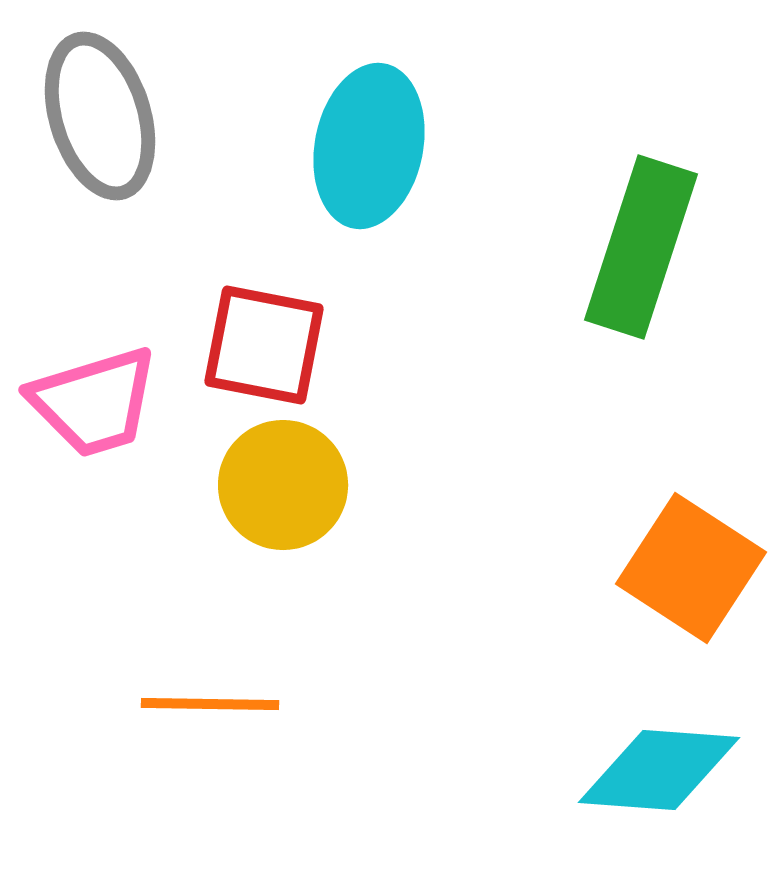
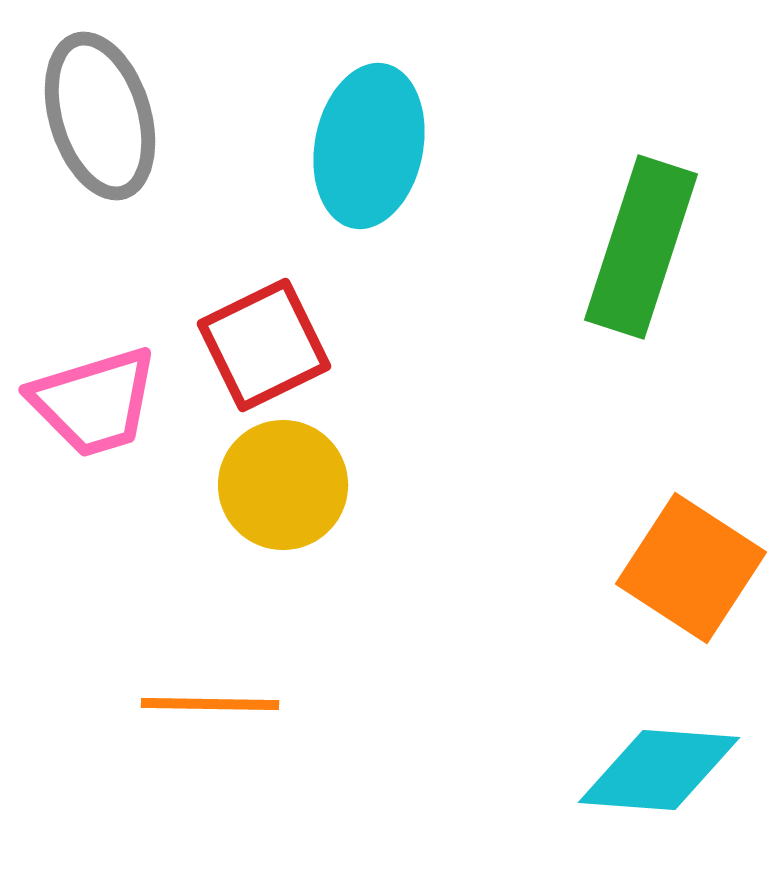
red square: rotated 37 degrees counterclockwise
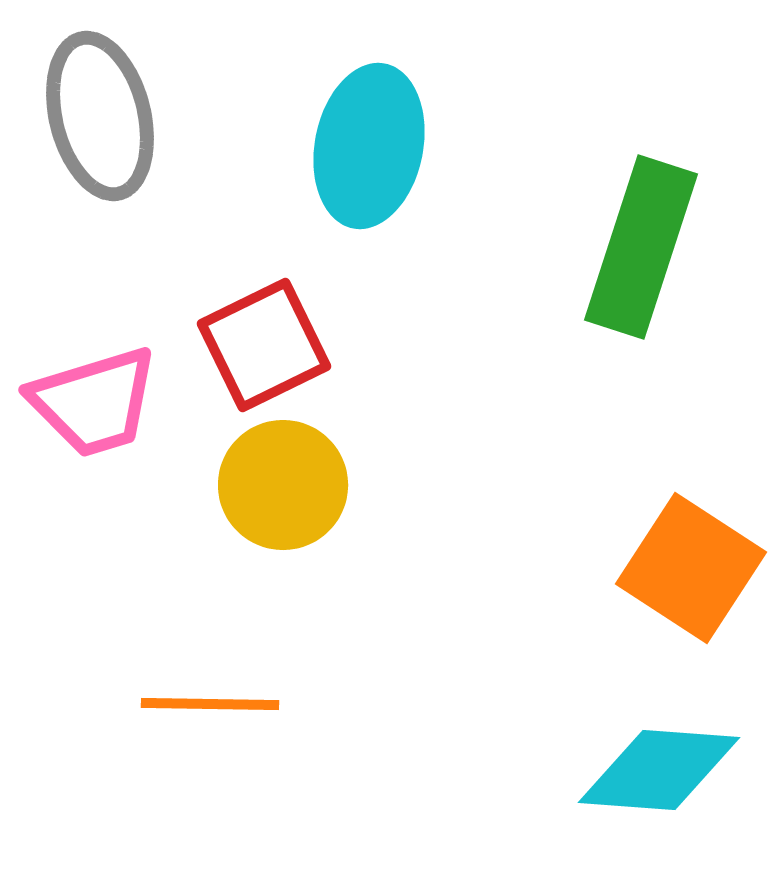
gray ellipse: rotated 3 degrees clockwise
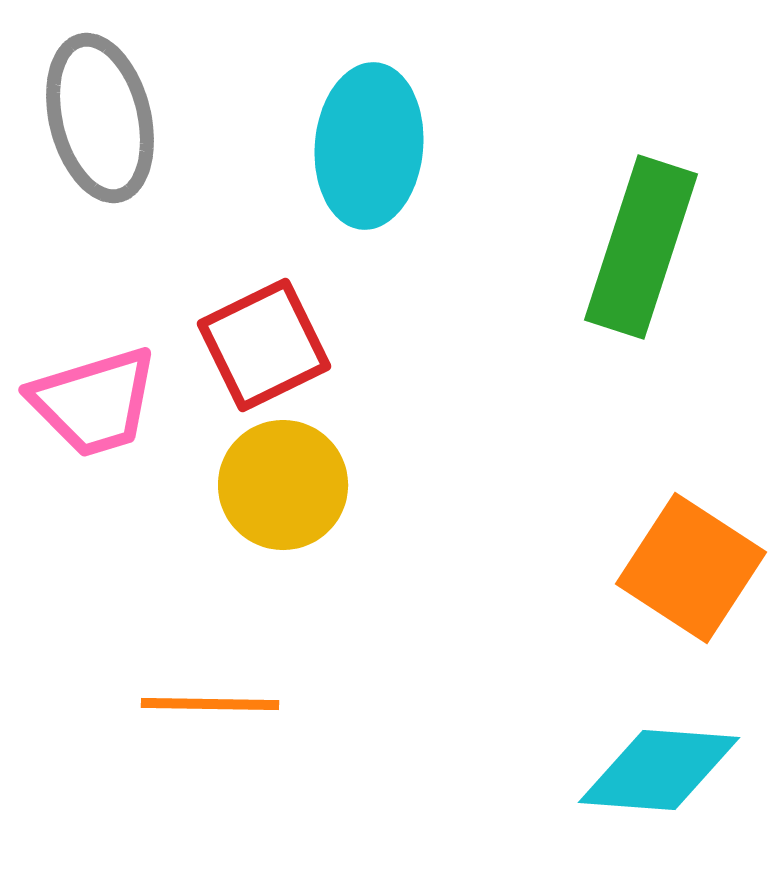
gray ellipse: moved 2 px down
cyan ellipse: rotated 6 degrees counterclockwise
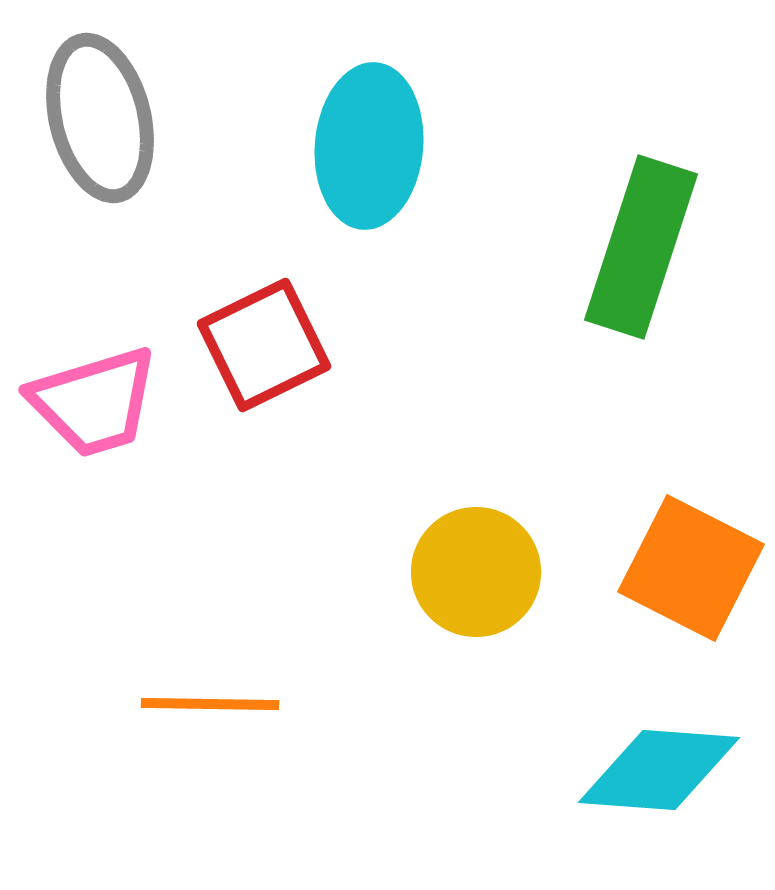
yellow circle: moved 193 px right, 87 px down
orange square: rotated 6 degrees counterclockwise
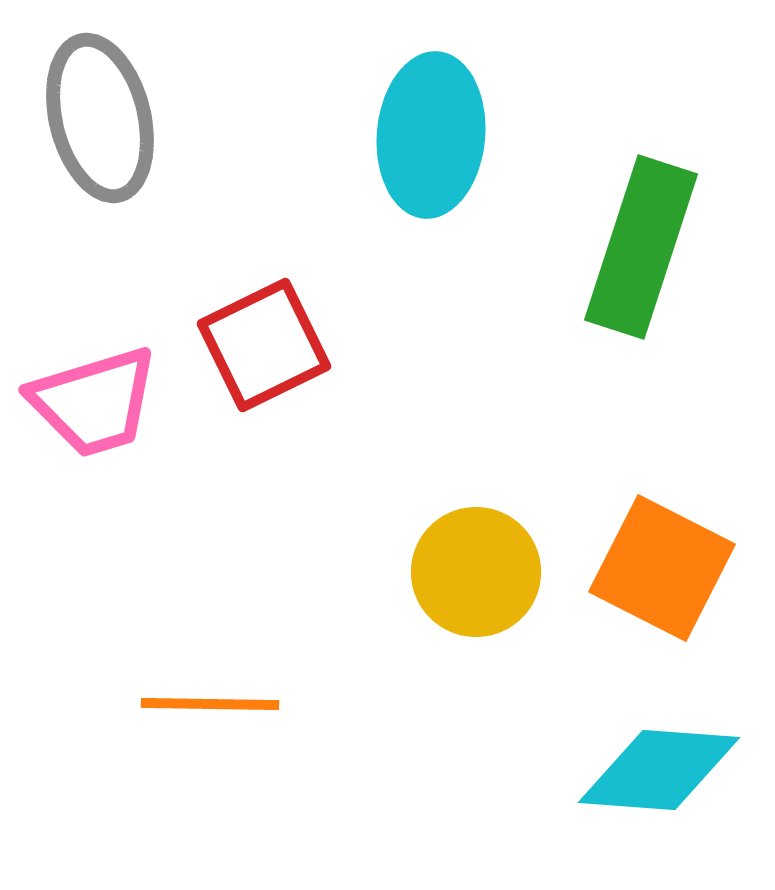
cyan ellipse: moved 62 px right, 11 px up
orange square: moved 29 px left
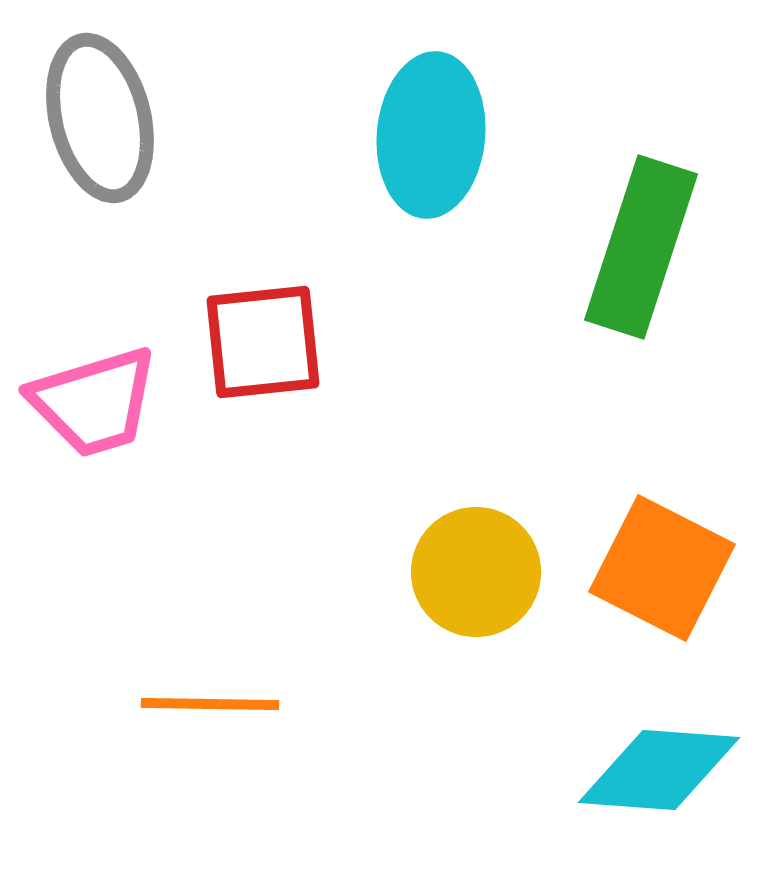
red square: moved 1 px left, 3 px up; rotated 20 degrees clockwise
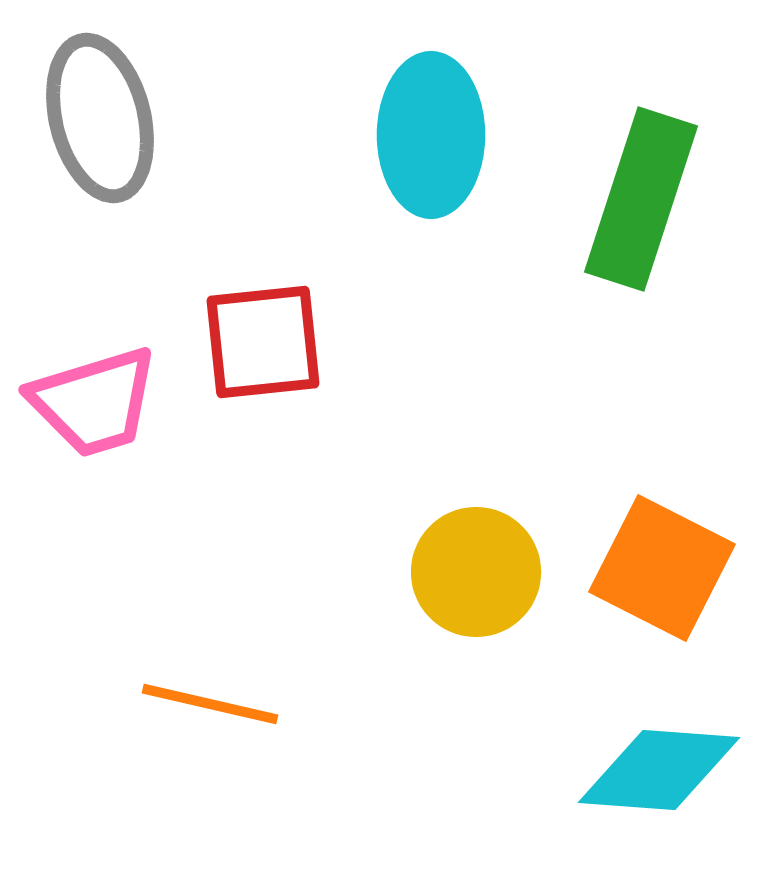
cyan ellipse: rotated 5 degrees counterclockwise
green rectangle: moved 48 px up
orange line: rotated 12 degrees clockwise
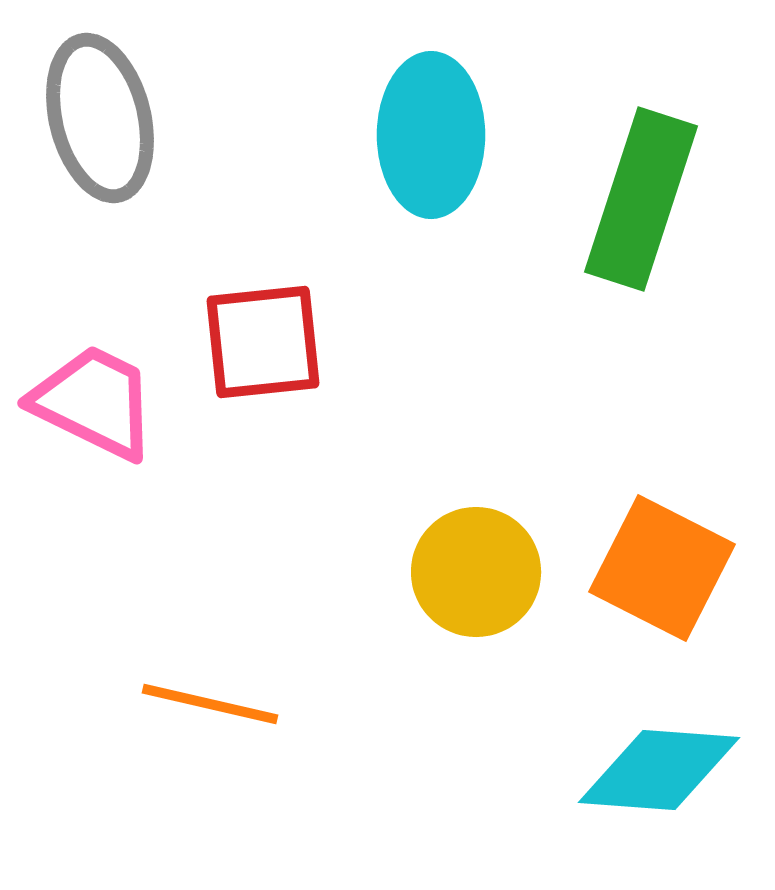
pink trapezoid: rotated 137 degrees counterclockwise
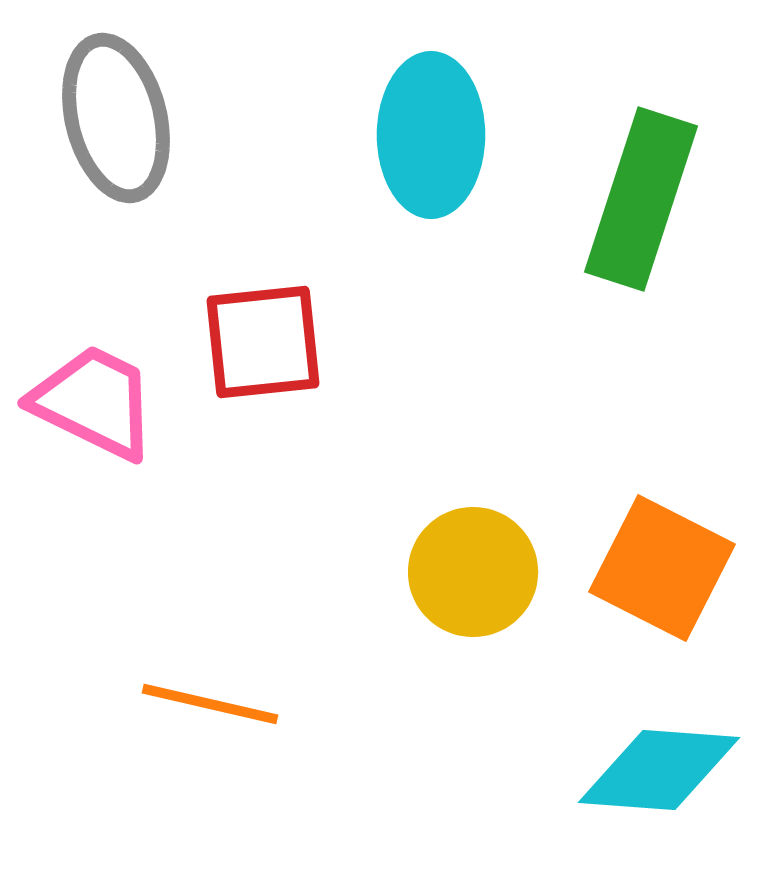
gray ellipse: moved 16 px right
yellow circle: moved 3 px left
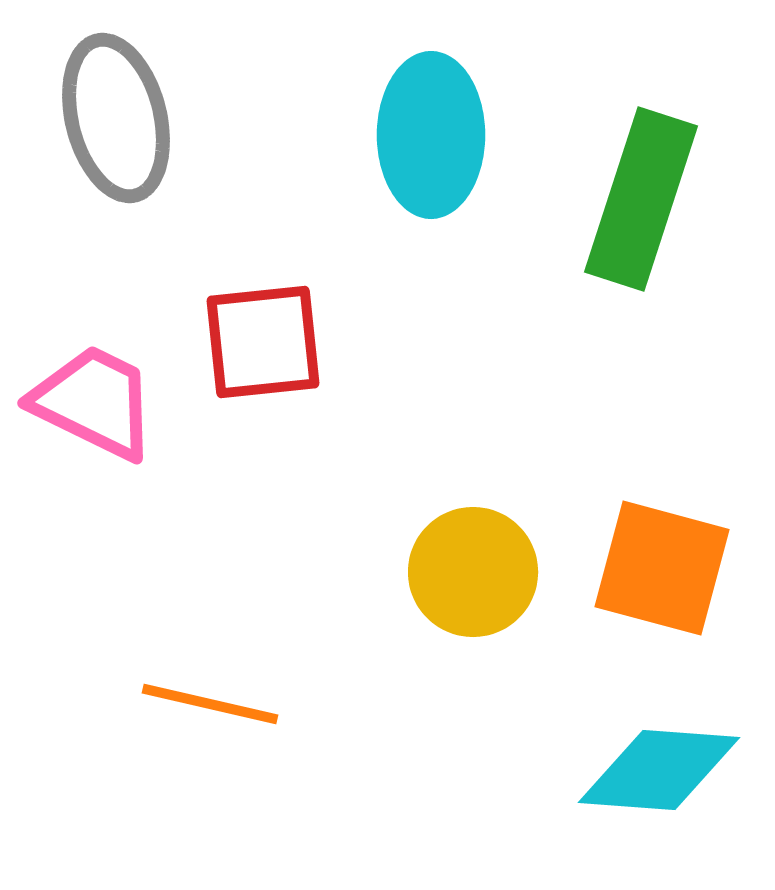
orange square: rotated 12 degrees counterclockwise
